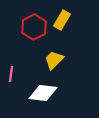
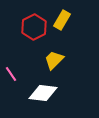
pink line: rotated 42 degrees counterclockwise
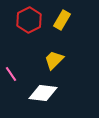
red hexagon: moved 5 px left, 7 px up
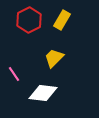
yellow trapezoid: moved 2 px up
pink line: moved 3 px right
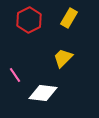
yellow rectangle: moved 7 px right, 2 px up
yellow trapezoid: moved 9 px right
pink line: moved 1 px right, 1 px down
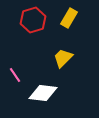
red hexagon: moved 4 px right; rotated 10 degrees clockwise
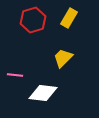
pink line: rotated 49 degrees counterclockwise
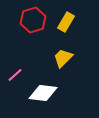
yellow rectangle: moved 3 px left, 4 px down
pink line: rotated 49 degrees counterclockwise
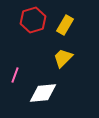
yellow rectangle: moved 1 px left, 3 px down
pink line: rotated 28 degrees counterclockwise
white diamond: rotated 12 degrees counterclockwise
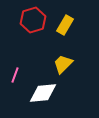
yellow trapezoid: moved 6 px down
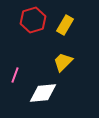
yellow trapezoid: moved 2 px up
